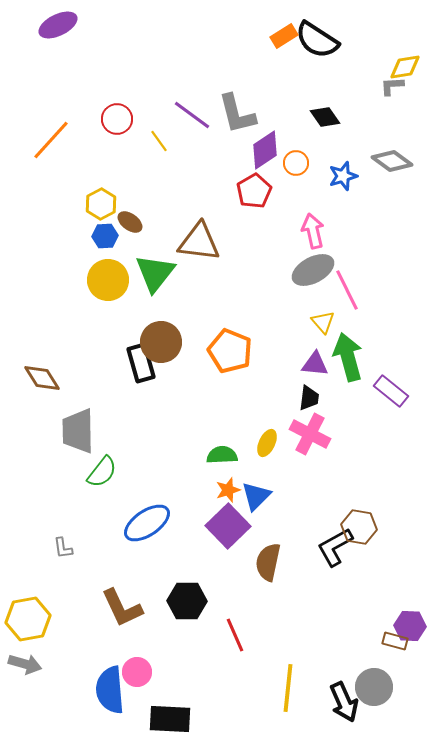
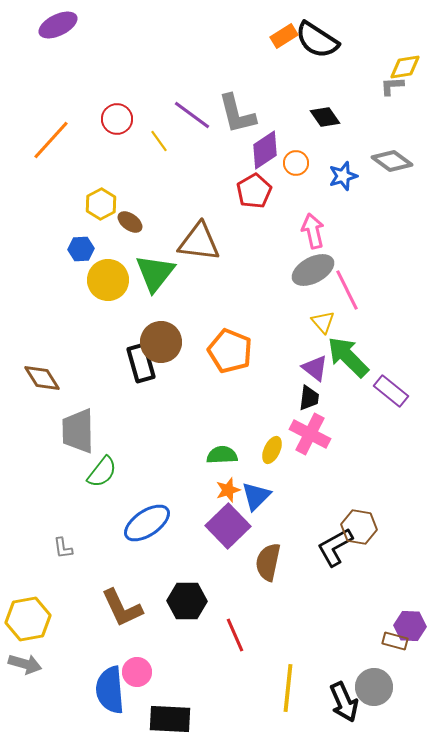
blue hexagon at (105, 236): moved 24 px left, 13 px down
green arrow at (348, 357): rotated 30 degrees counterclockwise
purple triangle at (315, 364): moved 4 px down; rotated 32 degrees clockwise
yellow ellipse at (267, 443): moved 5 px right, 7 px down
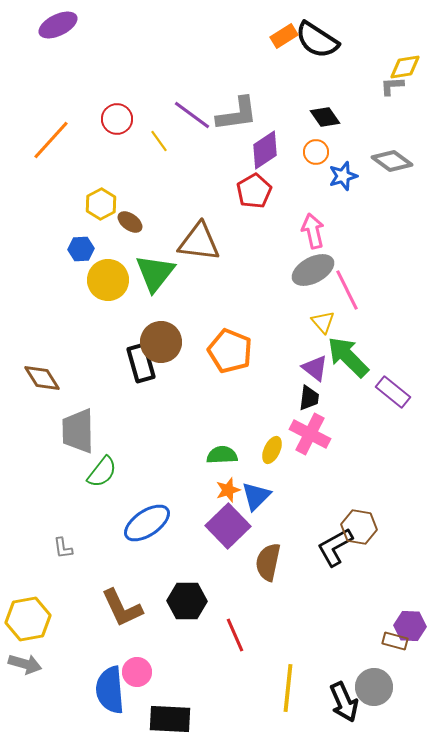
gray L-shape at (237, 114): rotated 84 degrees counterclockwise
orange circle at (296, 163): moved 20 px right, 11 px up
purple rectangle at (391, 391): moved 2 px right, 1 px down
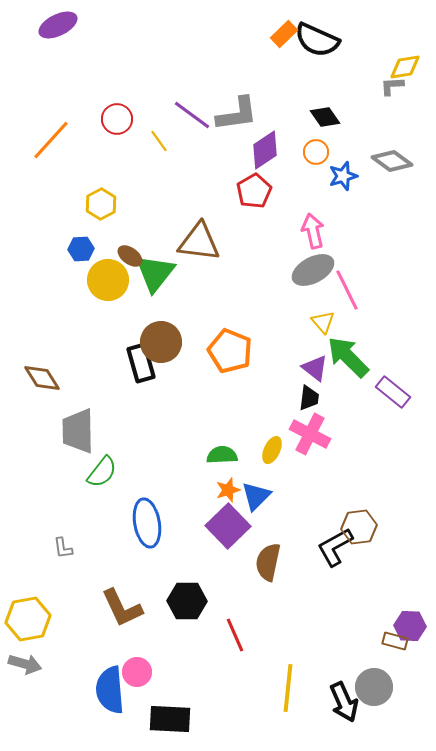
orange rectangle at (284, 36): moved 2 px up; rotated 12 degrees counterclockwise
black semicircle at (317, 40): rotated 9 degrees counterclockwise
brown ellipse at (130, 222): moved 34 px down
blue ellipse at (147, 523): rotated 66 degrees counterclockwise
brown hexagon at (359, 527): rotated 16 degrees counterclockwise
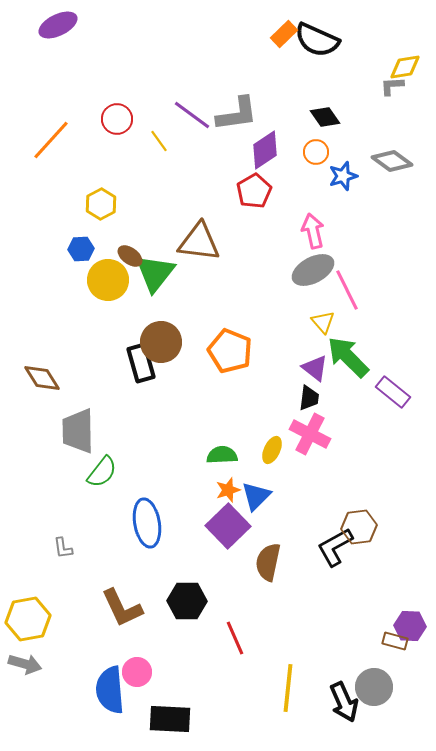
red line at (235, 635): moved 3 px down
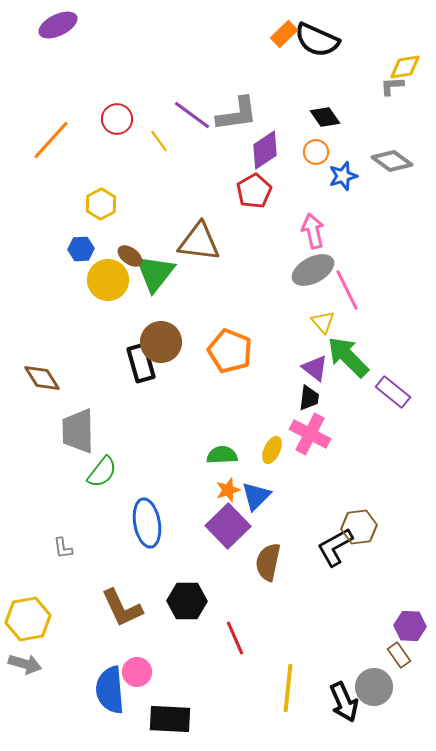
brown rectangle at (395, 641): moved 4 px right, 14 px down; rotated 40 degrees clockwise
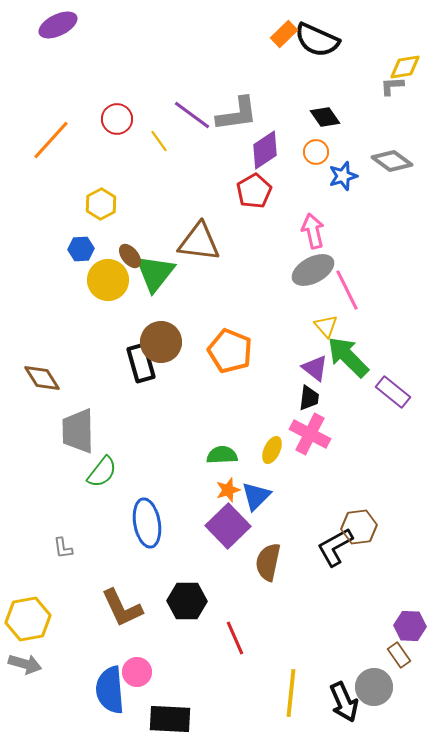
brown ellipse at (130, 256): rotated 15 degrees clockwise
yellow triangle at (323, 322): moved 3 px right, 4 px down
yellow line at (288, 688): moved 3 px right, 5 px down
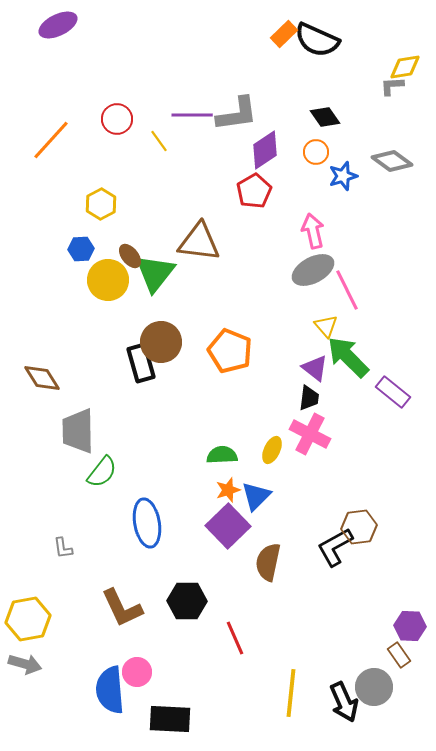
purple line at (192, 115): rotated 36 degrees counterclockwise
